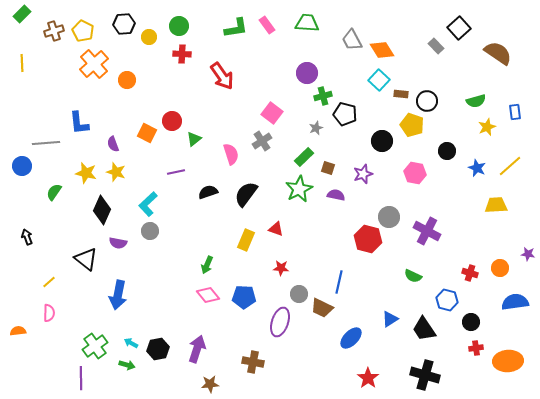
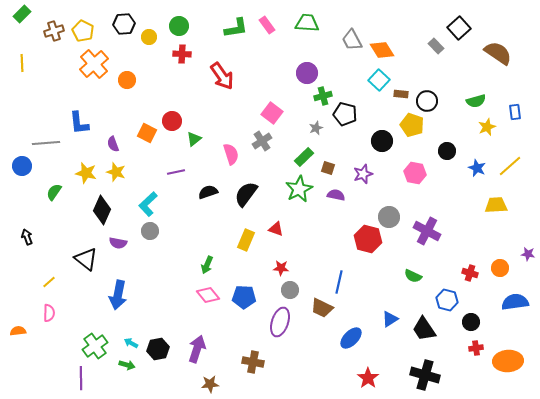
gray circle at (299, 294): moved 9 px left, 4 px up
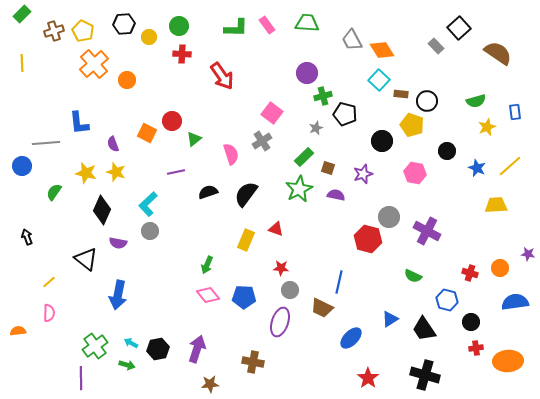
green L-shape at (236, 28): rotated 10 degrees clockwise
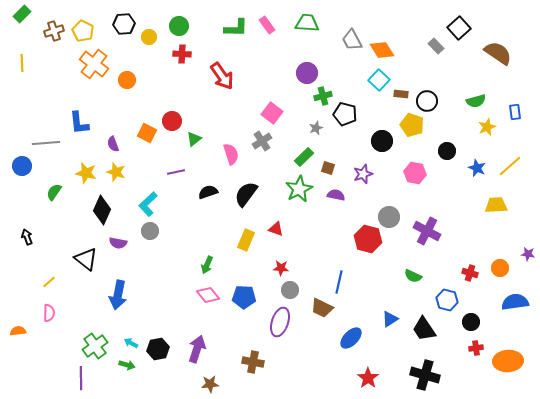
orange cross at (94, 64): rotated 12 degrees counterclockwise
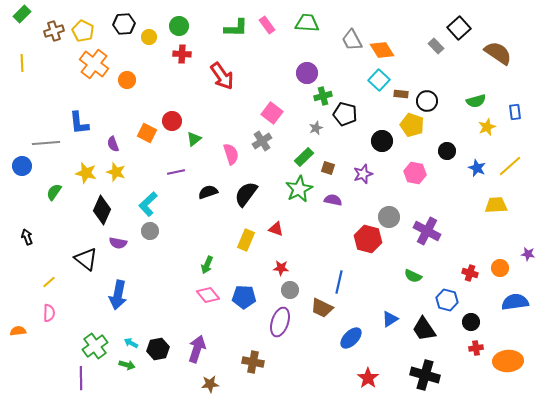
purple semicircle at (336, 195): moved 3 px left, 5 px down
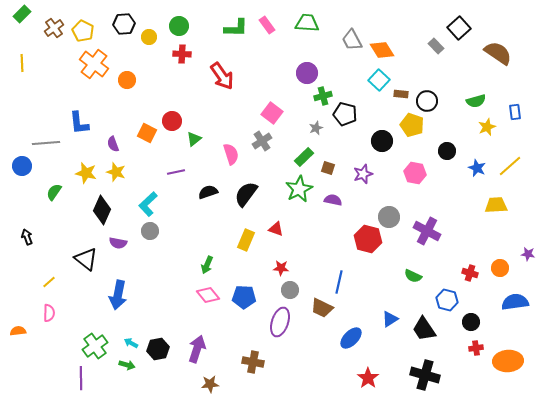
brown cross at (54, 31): moved 3 px up; rotated 18 degrees counterclockwise
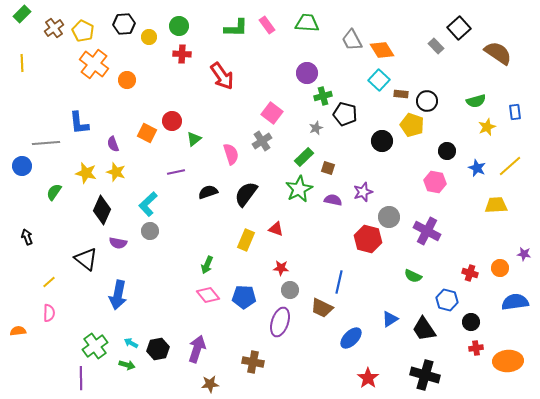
pink hexagon at (415, 173): moved 20 px right, 9 px down
purple star at (363, 174): moved 18 px down
purple star at (528, 254): moved 4 px left
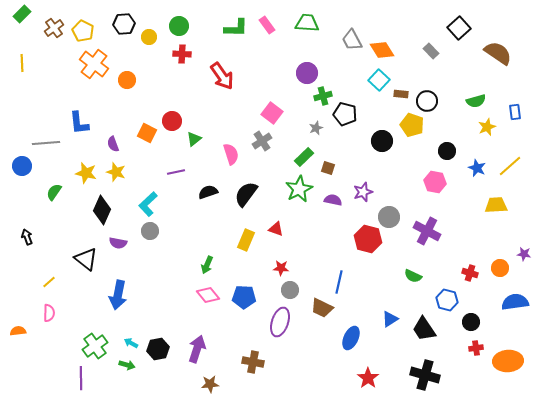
gray rectangle at (436, 46): moved 5 px left, 5 px down
blue ellipse at (351, 338): rotated 20 degrees counterclockwise
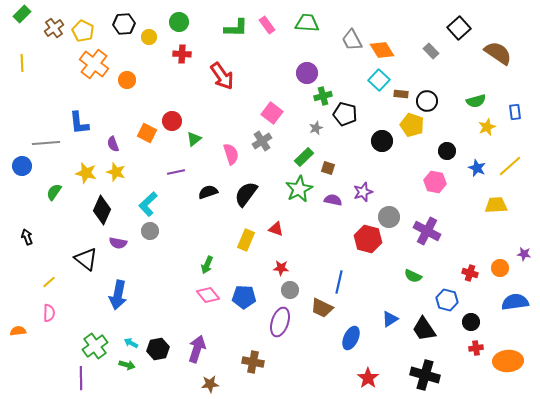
green circle at (179, 26): moved 4 px up
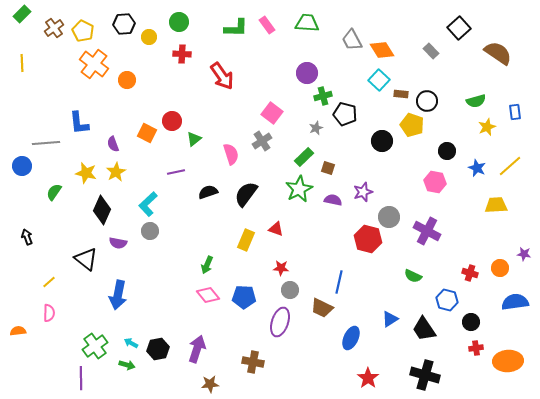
yellow star at (116, 172): rotated 24 degrees clockwise
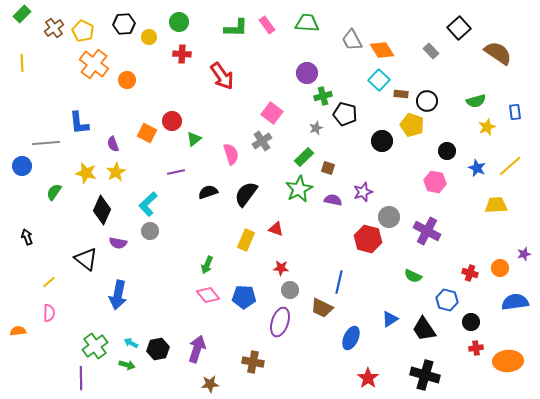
purple star at (524, 254): rotated 24 degrees counterclockwise
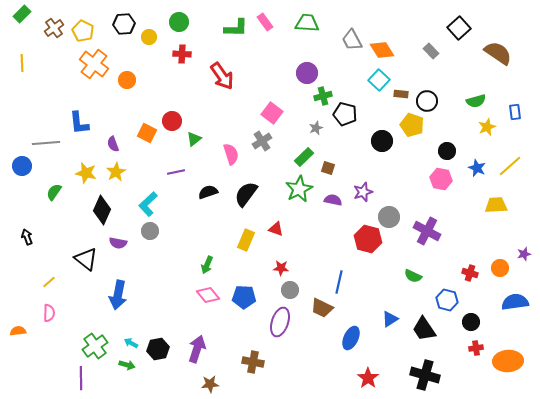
pink rectangle at (267, 25): moved 2 px left, 3 px up
pink hexagon at (435, 182): moved 6 px right, 3 px up
